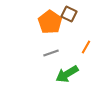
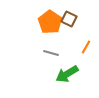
brown square: moved 5 px down
gray line: rotated 35 degrees clockwise
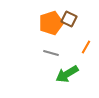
orange pentagon: moved 1 px right, 1 px down; rotated 20 degrees clockwise
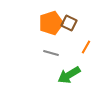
brown square: moved 4 px down
green arrow: moved 2 px right, 1 px down
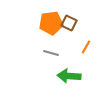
orange pentagon: rotated 10 degrees clockwise
green arrow: moved 1 px down; rotated 35 degrees clockwise
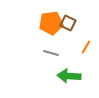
brown square: moved 1 px left
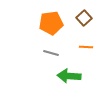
brown square: moved 16 px right, 5 px up; rotated 21 degrees clockwise
orange line: rotated 64 degrees clockwise
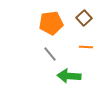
gray line: moved 1 px left, 1 px down; rotated 35 degrees clockwise
